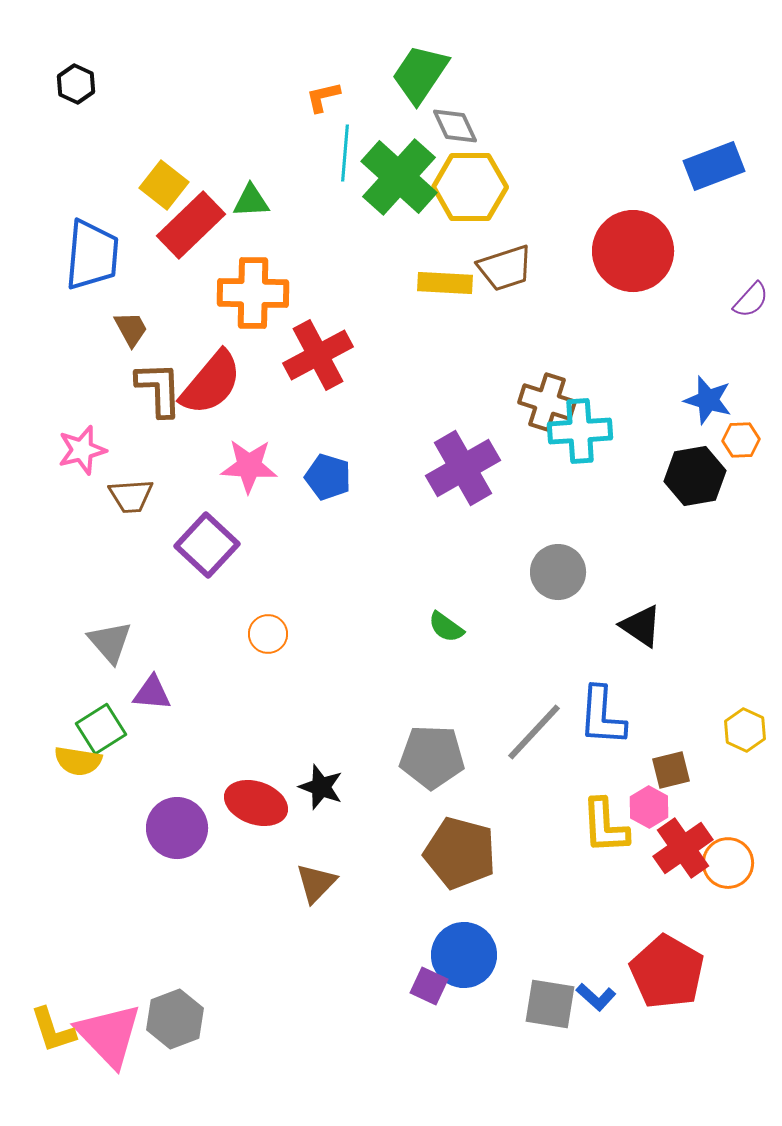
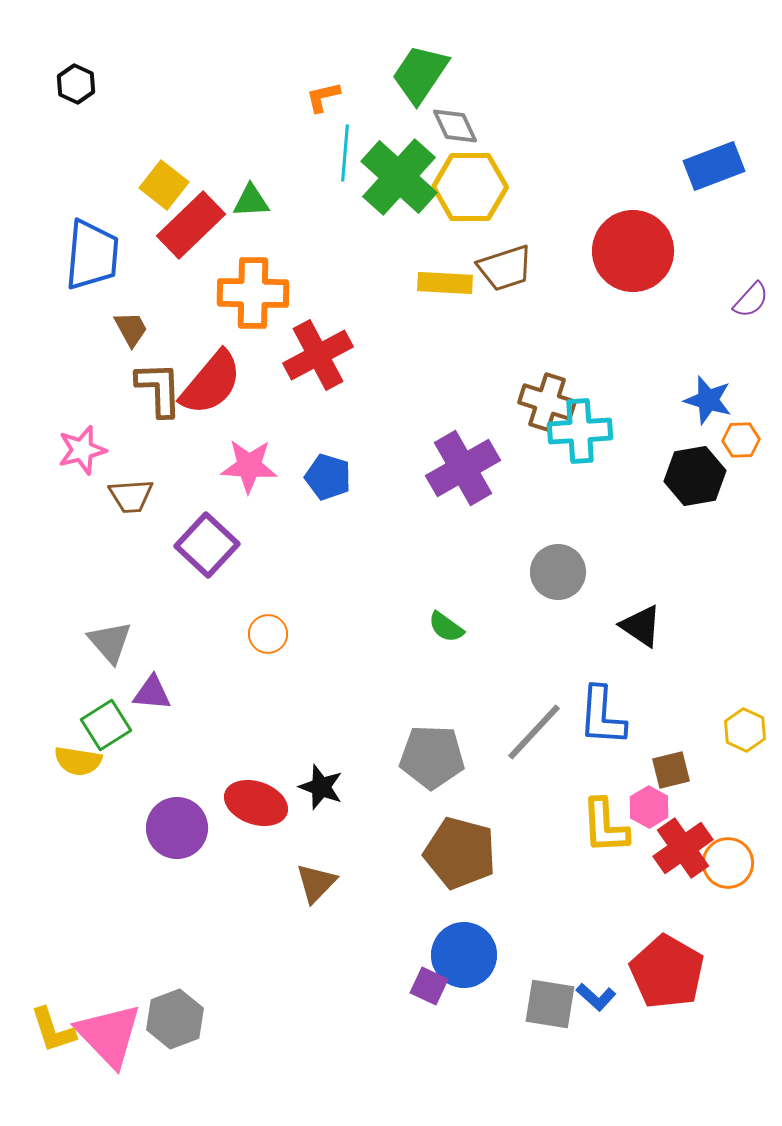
green square at (101, 729): moved 5 px right, 4 px up
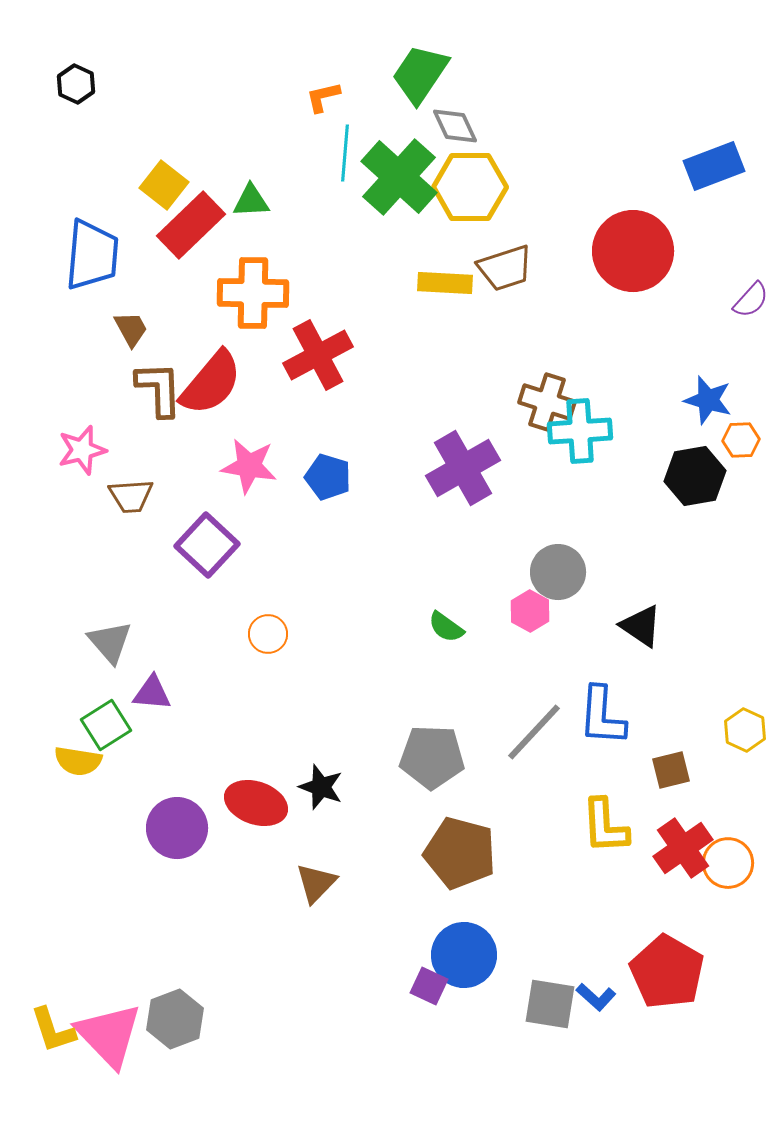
pink star at (249, 466): rotated 6 degrees clockwise
pink hexagon at (649, 807): moved 119 px left, 196 px up
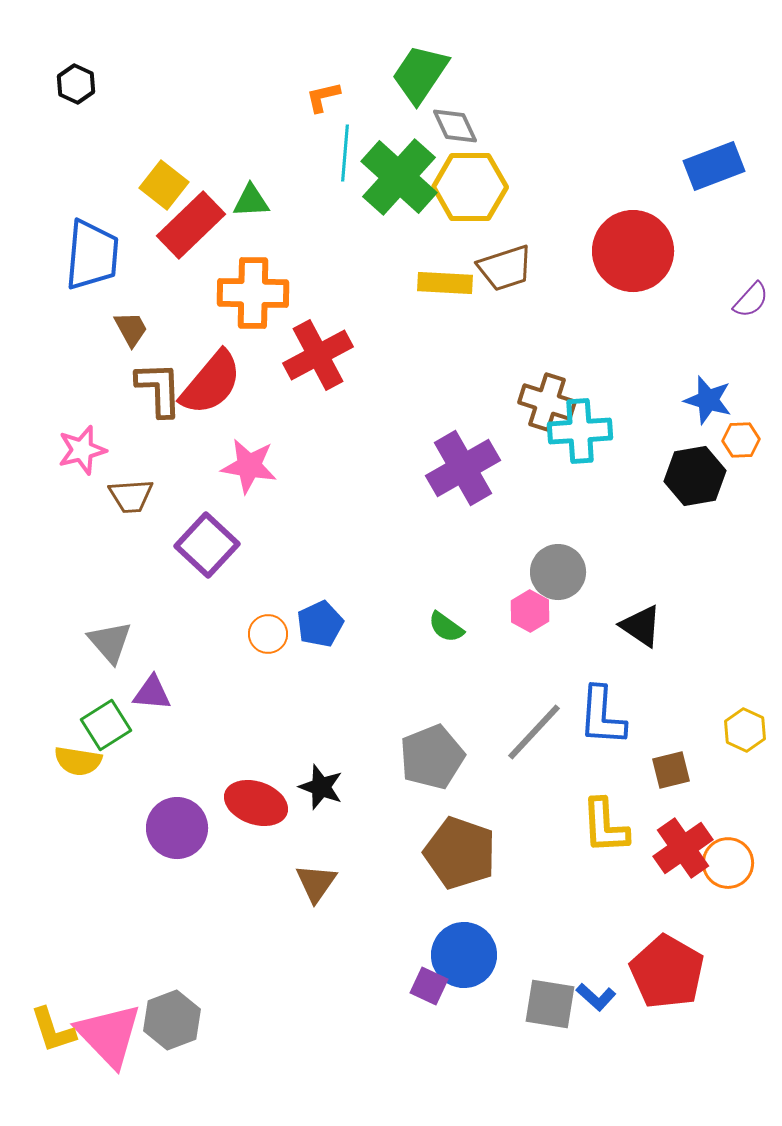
blue pentagon at (328, 477): moved 8 px left, 147 px down; rotated 30 degrees clockwise
gray pentagon at (432, 757): rotated 24 degrees counterclockwise
brown pentagon at (460, 853): rotated 4 degrees clockwise
brown triangle at (316, 883): rotated 9 degrees counterclockwise
gray hexagon at (175, 1019): moved 3 px left, 1 px down
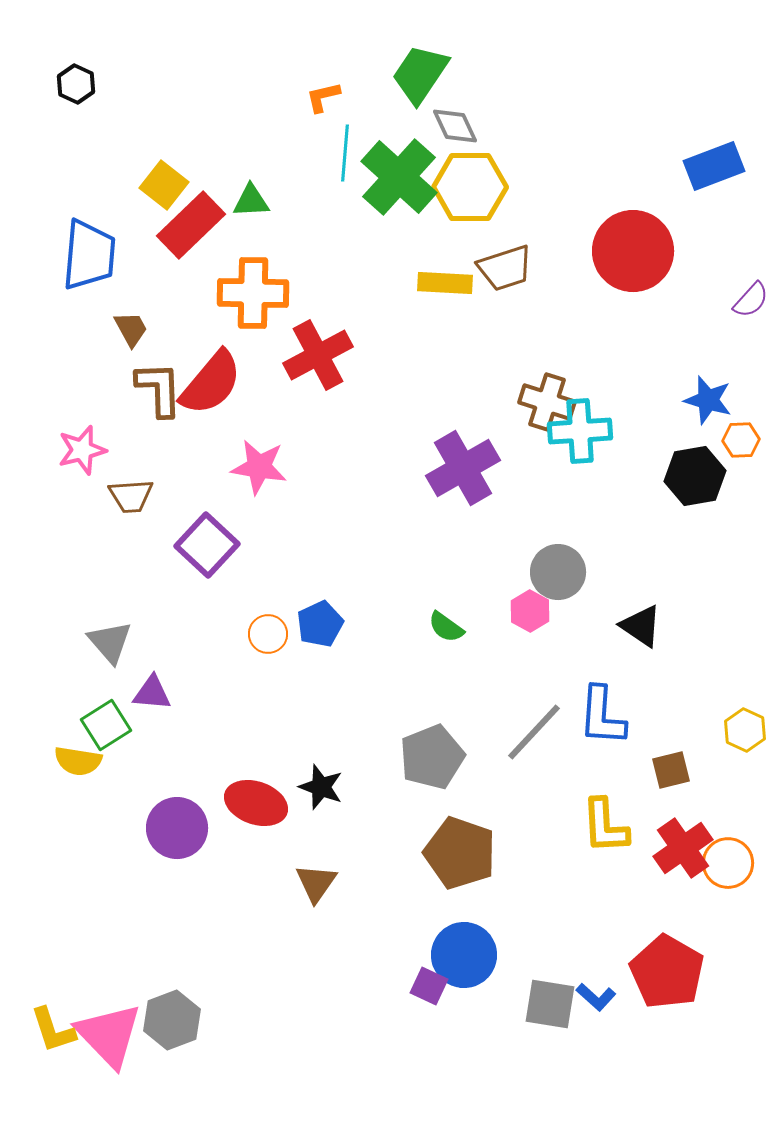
blue trapezoid at (92, 255): moved 3 px left
pink star at (249, 466): moved 10 px right, 1 px down
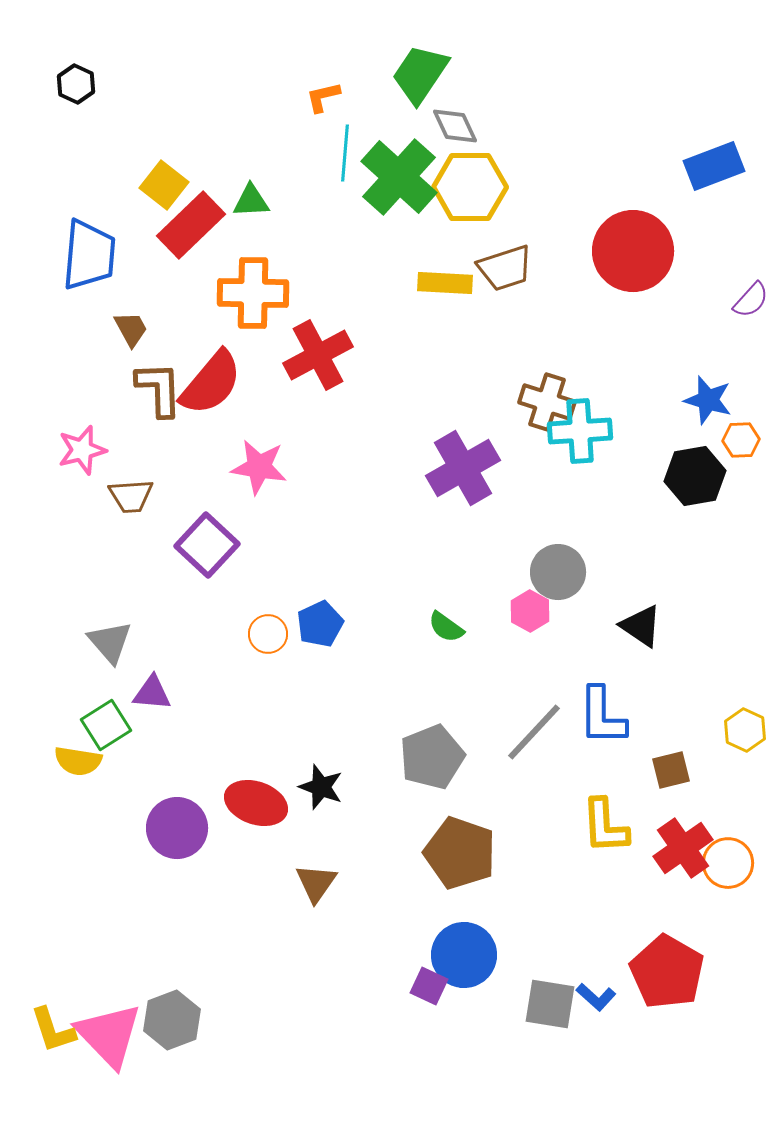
blue L-shape at (602, 716): rotated 4 degrees counterclockwise
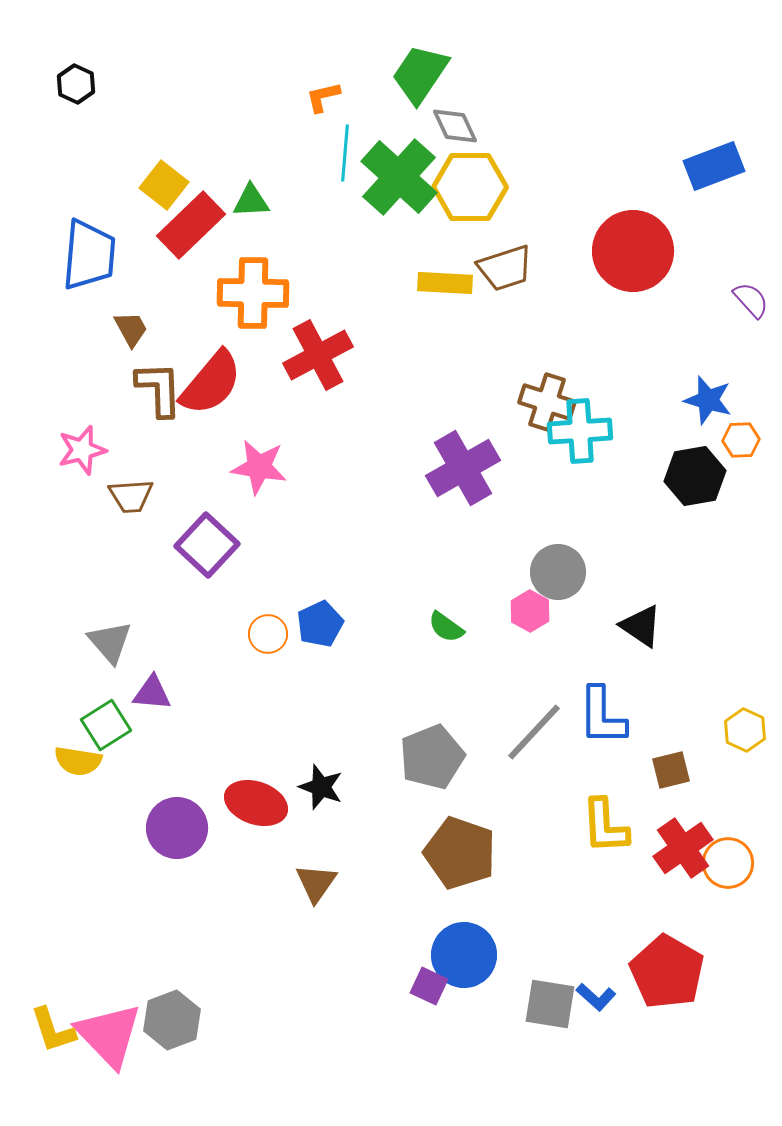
purple semicircle at (751, 300): rotated 84 degrees counterclockwise
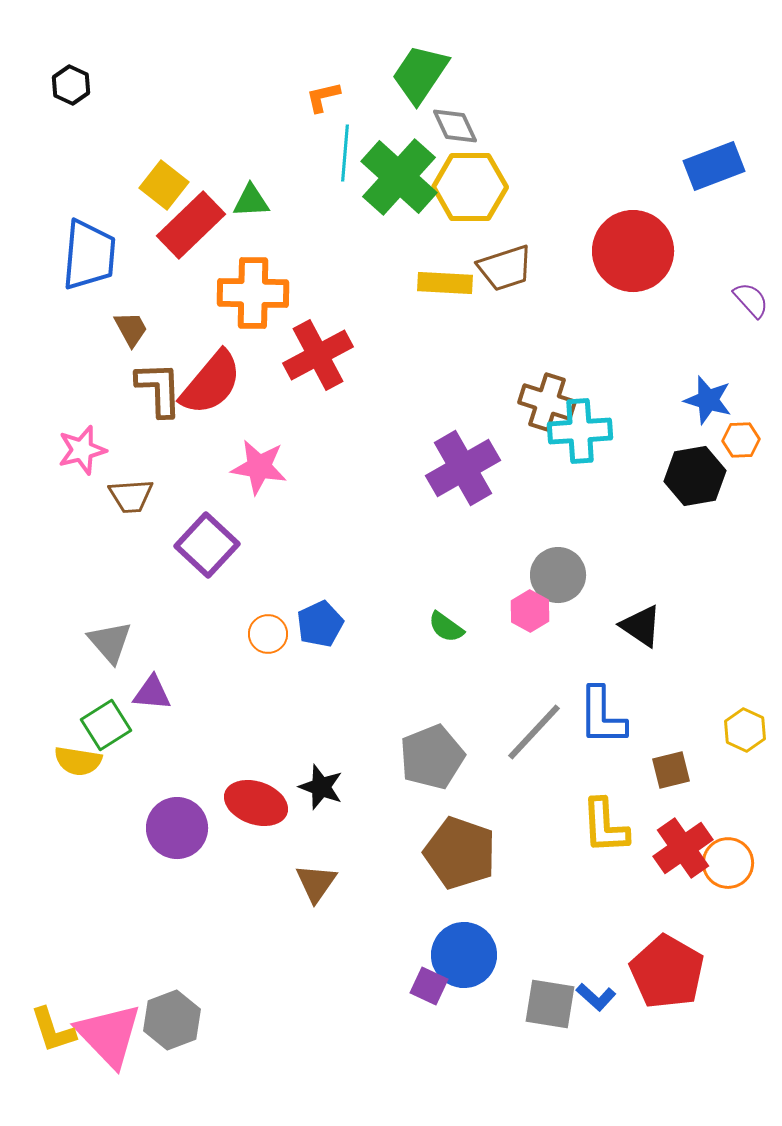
black hexagon at (76, 84): moved 5 px left, 1 px down
gray circle at (558, 572): moved 3 px down
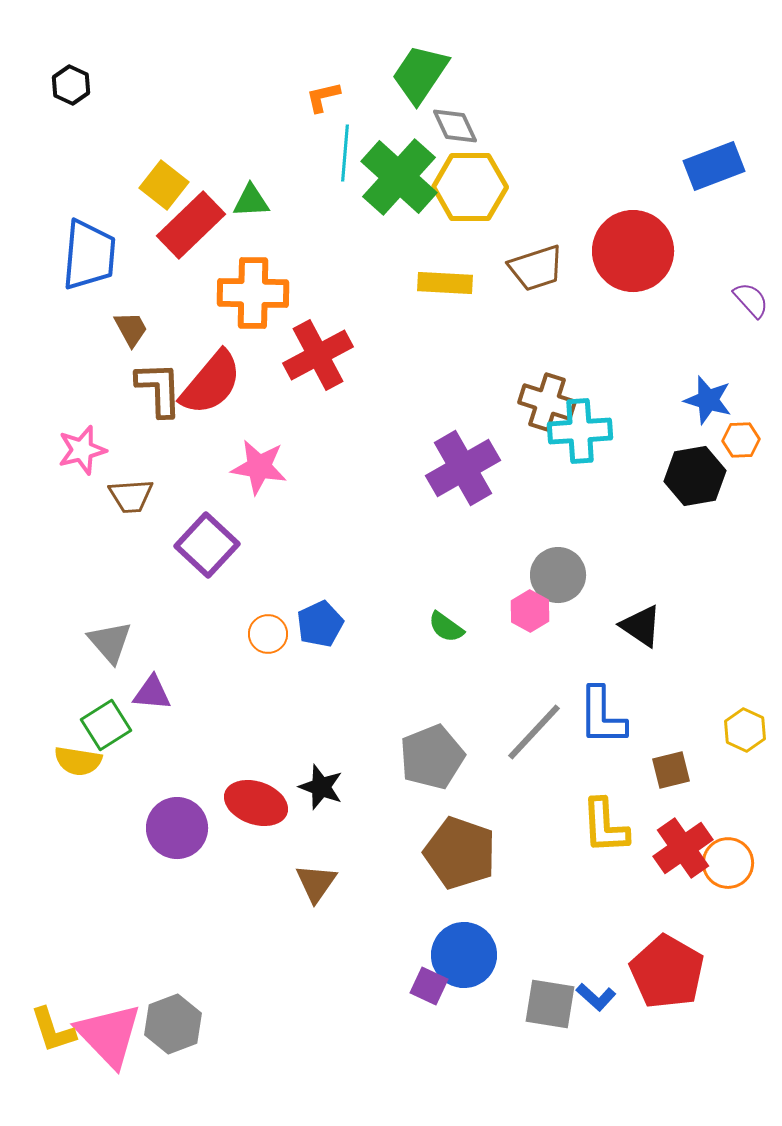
brown trapezoid at (505, 268): moved 31 px right
gray hexagon at (172, 1020): moved 1 px right, 4 px down
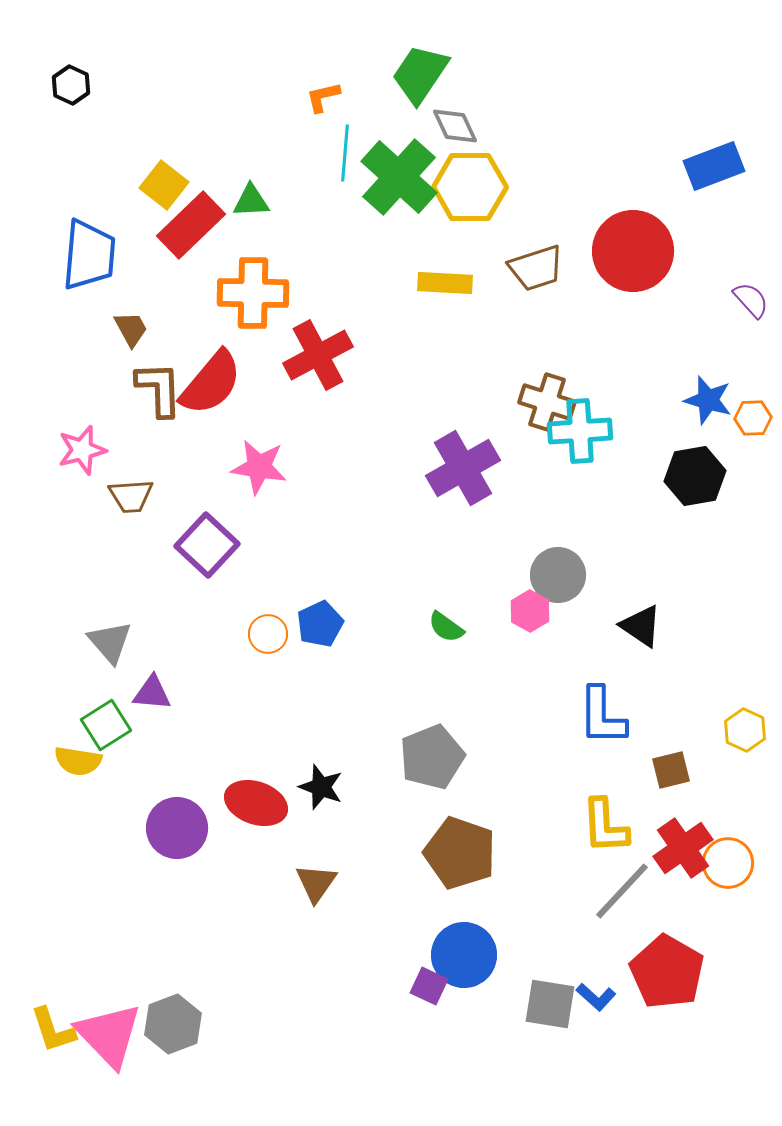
orange hexagon at (741, 440): moved 12 px right, 22 px up
gray line at (534, 732): moved 88 px right, 159 px down
